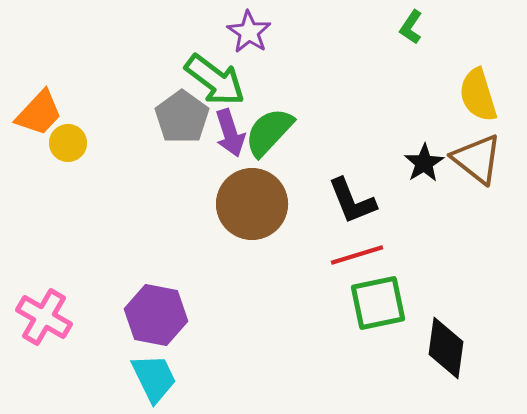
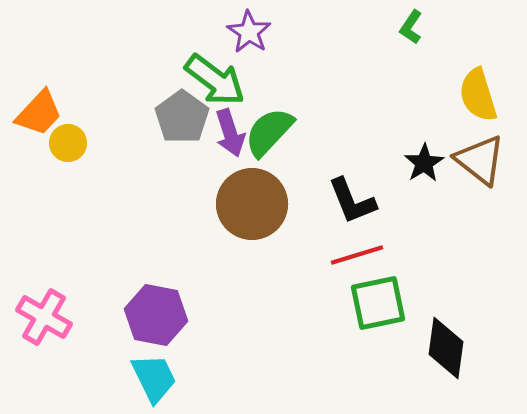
brown triangle: moved 3 px right, 1 px down
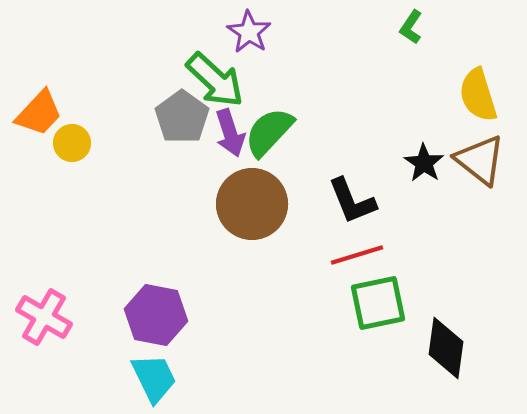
green arrow: rotated 6 degrees clockwise
yellow circle: moved 4 px right
black star: rotated 6 degrees counterclockwise
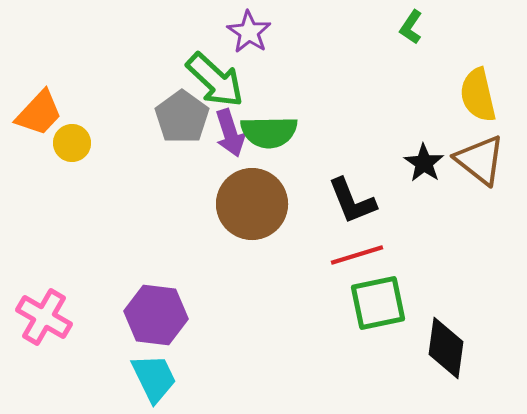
yellow semicircle: rotated 4 degrees clockwise
green semicircle: rotated 134 degrees counterclockwise
purple hexagon: rotated 4 degrees counterclockwise
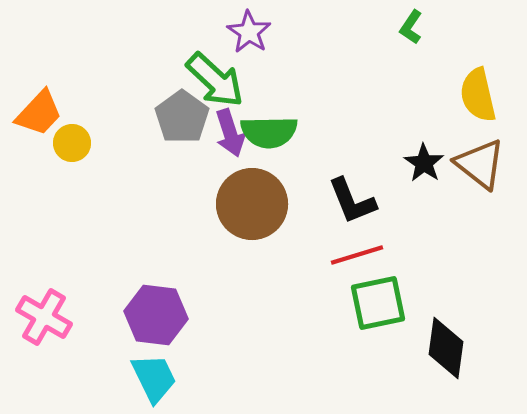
brown triangle: moved 4 px down
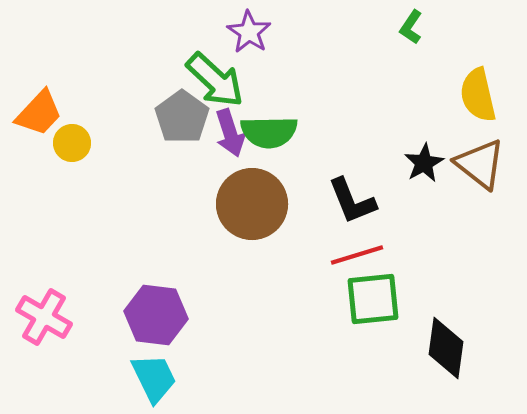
black star: rotated 9 degrees clockwise
green square: moved 5 px left, 4 px up; rotated 6 degrees clockwise
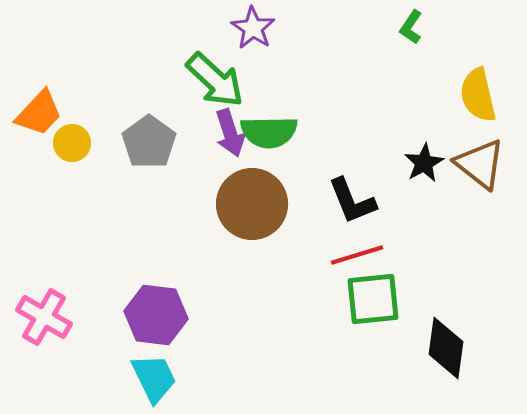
purple star: moved 4 px right, 4 px up
gray pentagon: moved 33 px left, 25 px down
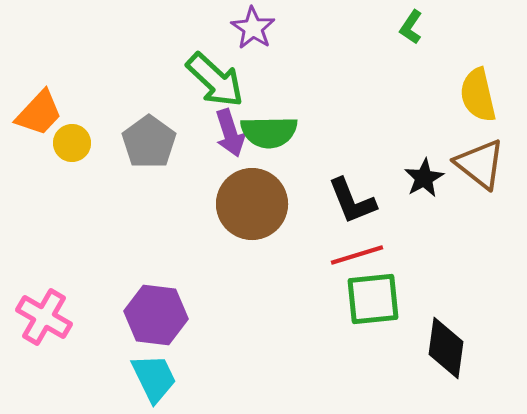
black star: moved 15 px down
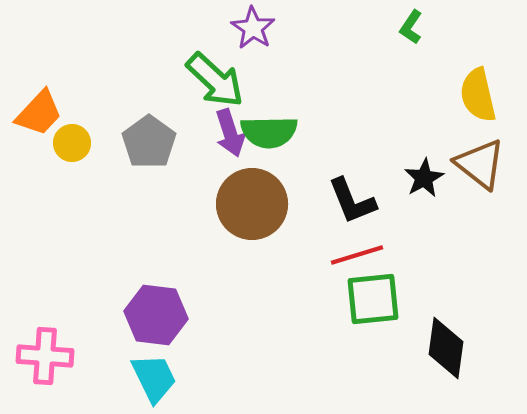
pink cross: moved 1 px right, 39 px down; rotated 26 degrees counterclockwise
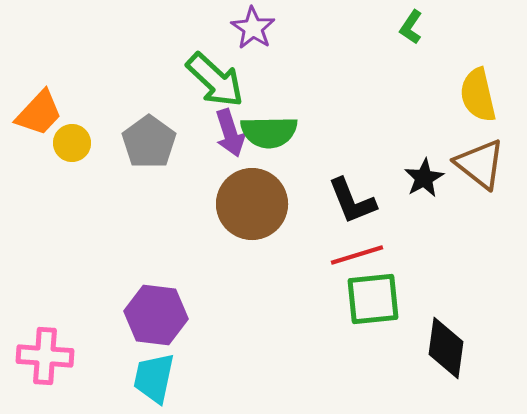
cyan trapezoid: rotated 142 degrees counterclockwise
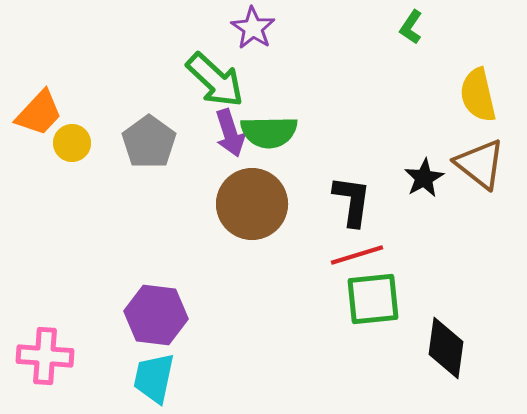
black L-shape: rotated 150 degrees counterclockwise
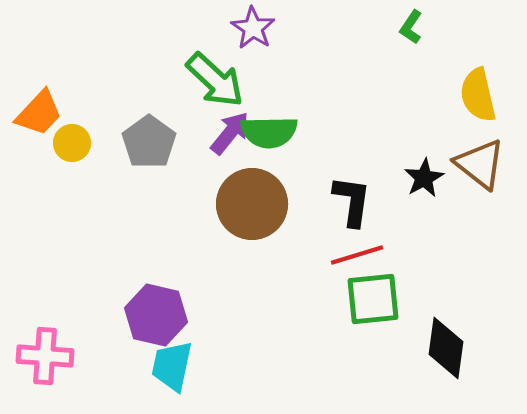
purple arrow: rotated 123 degrees counterclockwise
purple hexagon: rotated 6 degrees clockwise
cyan trapezoid: moved 18 px right, 12 px up
